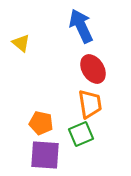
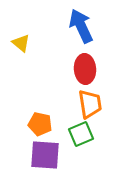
red ellipse: moved 8 px left; rotated 28 degrees clockwise
orange pentagon: moved 1 px left, 1 px down
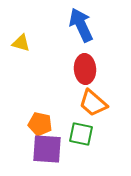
blue arrow: moved 1 px up
yellow triangle: rotated 24 degrees counterclockwise
orange trapezoid: moved 3 px right, 1 px up; rotated 140 degrees clockwise
green square: rotated 35 degrees clockwise
purple square: moved 2 px right, 6 px up
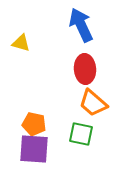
orange pentagon: moved 6 px left
purple square: moved 13 px left
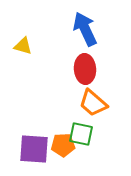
blue arrow: moved 4 px right, 4 px down
yellow triangle: moved 2 px right, 3 px down
orange pentagon: moved 29 px right, 21 px down; rotated 15 degrees counterclockwise
